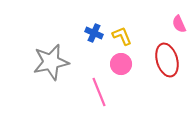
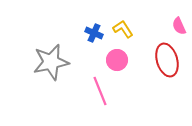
pink semicircle: moved 2 px down
yellow L-shape: moved 1 px right, 7 px up; rotated 10 degrees counterclockwise
pink circle: moved 4 px left, 4 px up
pink line: moved 1 px right, 1 px up
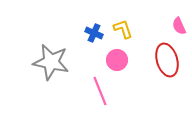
yellow L-shape: rotated 15 degrees clockwise
gray star: rotated 24 degrees clockwise
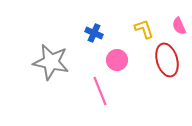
yellow L-shape: moved 21 px right
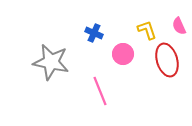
yellow L-shape: moved 3 px right, 1 px down
pink circle: moved 6 px right, 6 px up
